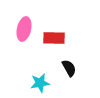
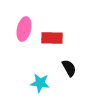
red rectangle: moved 2 px left
cyan star: rotated 18 degrees clockwise
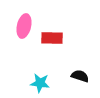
pink ellipse: moved 3 px up
black semicircle: moved 11 px right, 8 px down; rotated 42 degrees counterclockwise
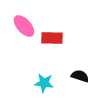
pink ellipse: rotated 55 degrees counterclockwise
cyan star: moved 4 px right
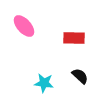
red rectangle: moved 22 px right
black semicircle: rotated 24 degrees clockwise
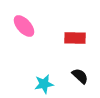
red rectangle: moved 1 px right
cyan star: moved 1 px down; rotated 18 degrees counterclockwise
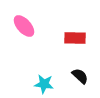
cyan star: rotated 18 degrees clockwise
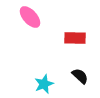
pink ellipse: moved 6 px right, 9 px up
cyan star: rotated 30 degrees counterclockwise
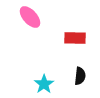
black semicircle: rotated 54 degrees clockwise
cyan star: rotated 12 degrees counterclockwise
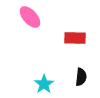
black semicircle: moved 1 px right, 1 px down
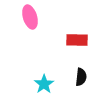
pink ellipse: rotated 25 degrees clockwise
red rectangle: moved 2 px right, 2 px down
